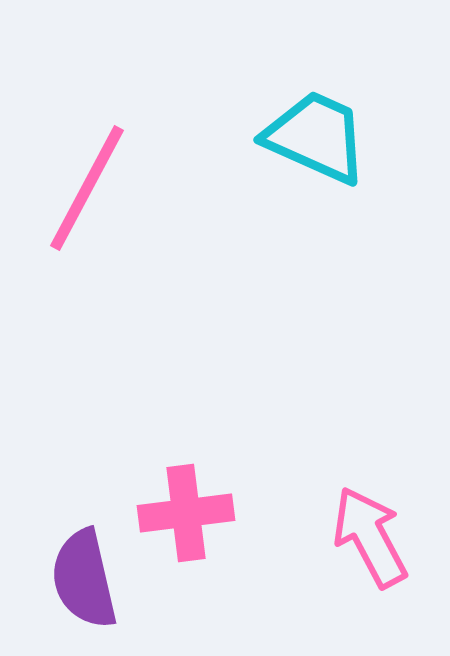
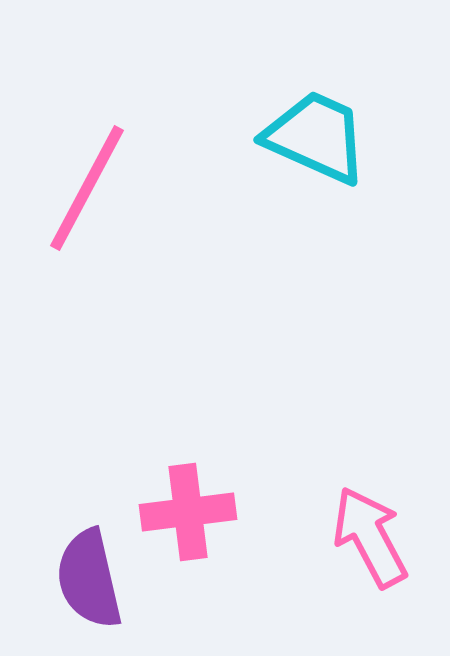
pink cross: moved 2 px right, 1 px up
purple semicircle: moved 5 px right
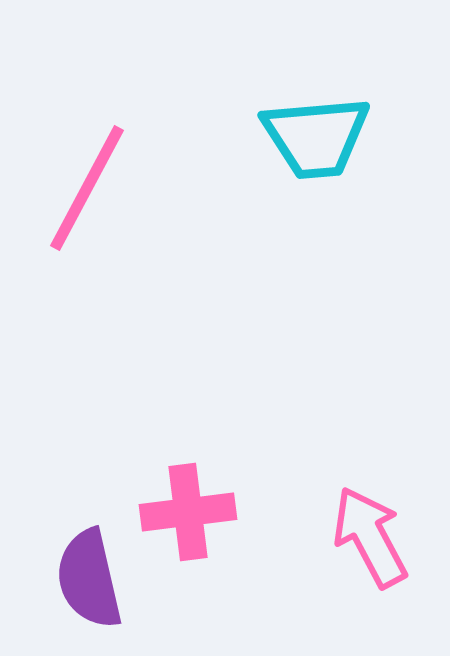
cyan trapezoid: rotated 151 degrees clockwise
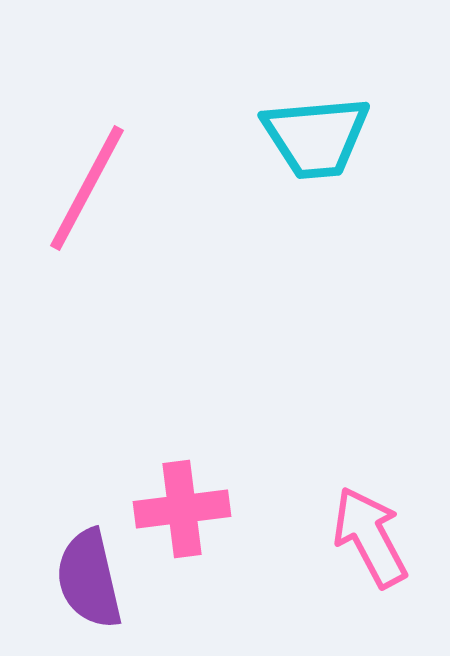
pink cross: moved 6 px left, 3 px up
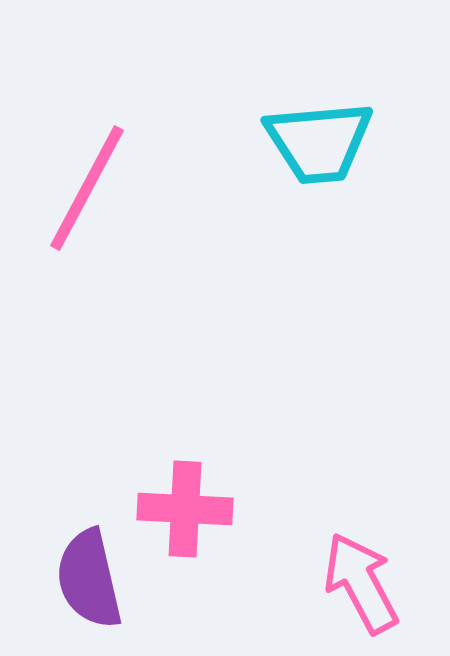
cyan trapezoid: moved 3 px right, 5 px down
pink cross: moved 3 px right; rotated 10 degrees clockwise
pink arrow: moved 9 px left, 46 px down
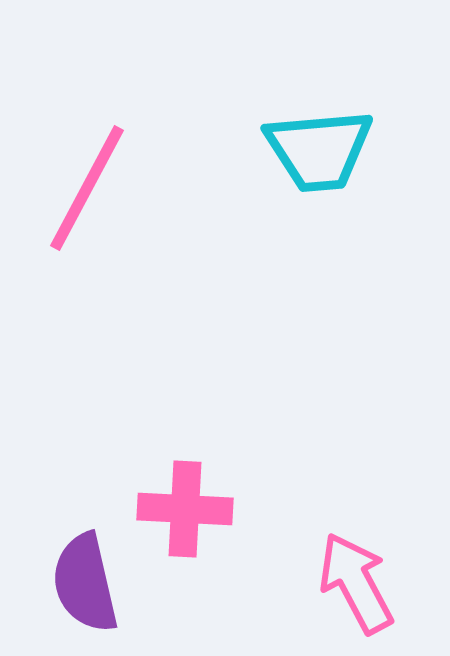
cyan trapezoid: moved 8 px down
purple semicircle: moved 4 px left, 4 px down
pink arrow: moved 5 px left
